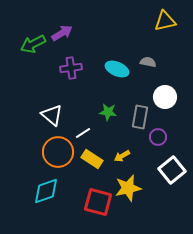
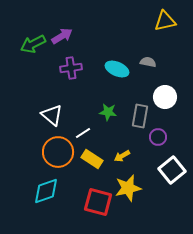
purple arrow: moved 3 px down
gray rectangle: moved 1 px up
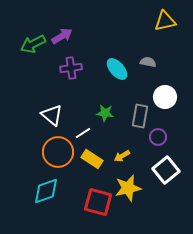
cyan ellipse: rotated 25 degrees clockwise
green star: moved 3 px left, 1 px down
white square: moved 6 px left
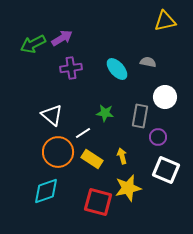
purple arrow: moved 2 px down
yellow arrow: rotated 105 degrees clockwise
white square: rotated 28 degrees counterclockwise
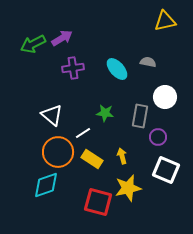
purple cross: moved 2 px right
cyan diamond: moved 6 px up
